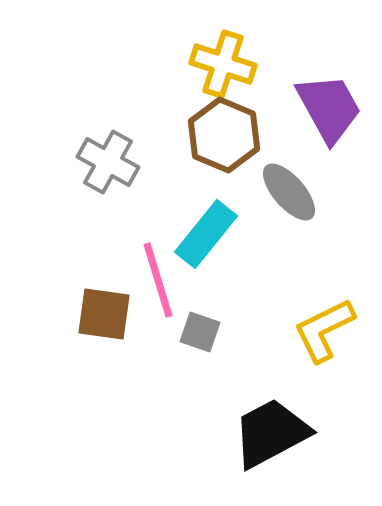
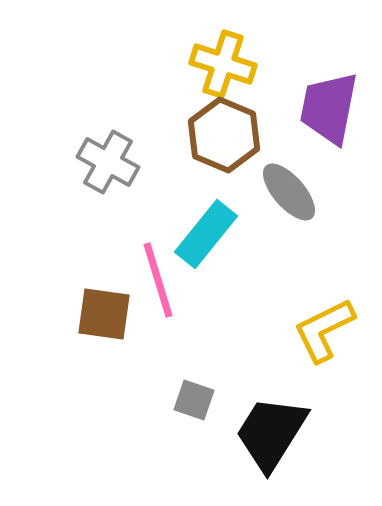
purple trapezoid: rotated 140 degrees counterclockwise
gray square: moved 6 px left, 68 px down
black trapezoid: rotated 30 degrees counterclockwise
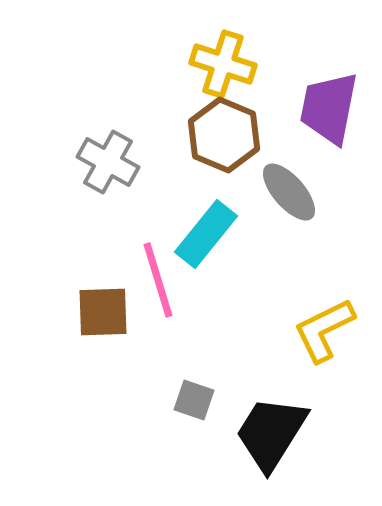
brown square: moved 1 px left, 2 px up; rotated 10 degrees counterclockwise
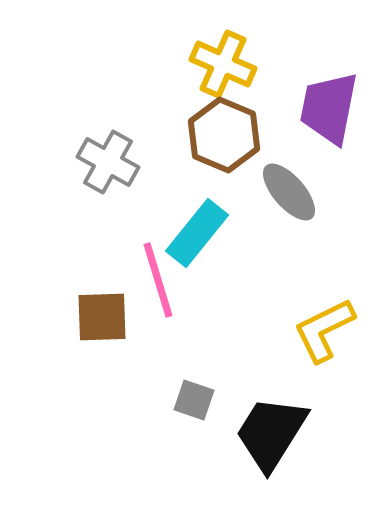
yellow cross: rotated 6 degrees clockwise
cyan rectangle: moved 9 px left, 1 px up
brown square: moved 1 px left, 5 px down
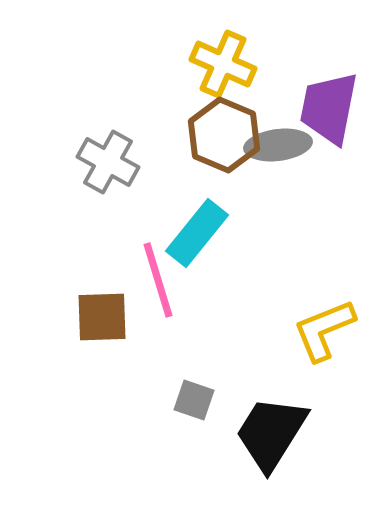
gray ellipse: moved 11 px left, 47 px up; rotated 56 degrees counterclockwise
yellow L-shape: rotated 4 degrees clockwise
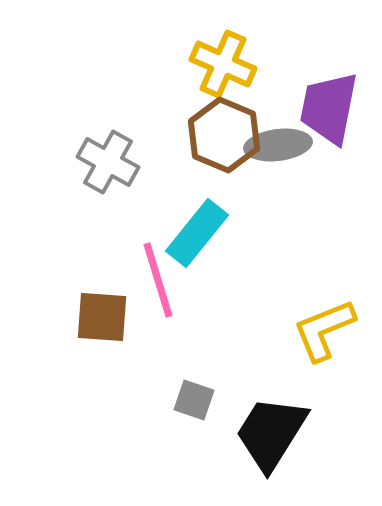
brown square: rotated 6 degrees clockwise
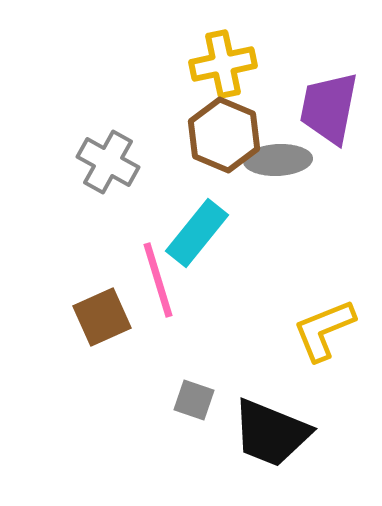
yellow cross: rotated 36 degrees counterclockwise
gray ellipse: moved 15 px down; rotated 4 degrees clockwise
brown square: rotated 28 degrees counterclockwise
black trapezoid: rotated 100 degrees counterclockwise
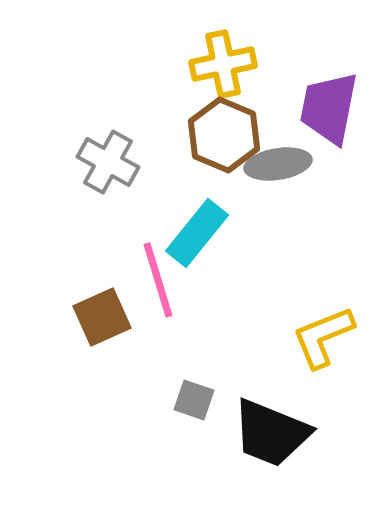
gray ellipse: moved 4 px down; rotated 6 degrees counterclockwise
yellow L-shape: moved 1 px left, 7 px down
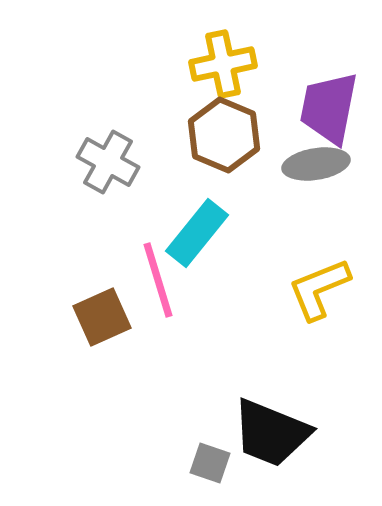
gray ellipse: moved 38 px right
yellow L-shape: moved 4 px left, 48 px up
gray square: moved 16 px right, 63 px down
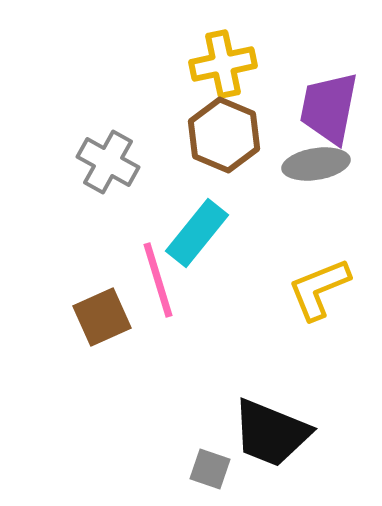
gray square: moved 6 px down
